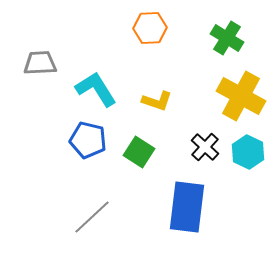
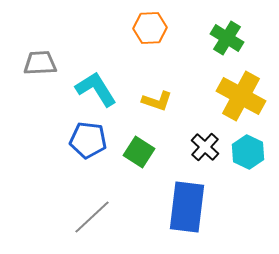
blue pentagon: rotated 6 degrees counterclockwise
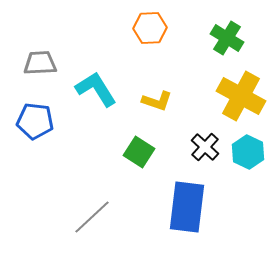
blue pentagon: moved 53 px left, 19 px up
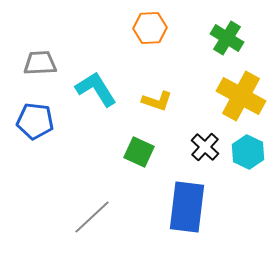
green square: rotated 8 degrees counterclockwise
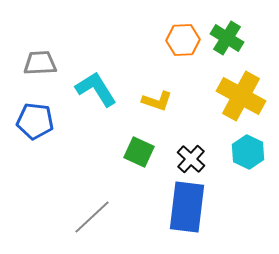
orange hexagon: moved 33 px right, 12 px down
black cross: moved 14 px left, 12 px down
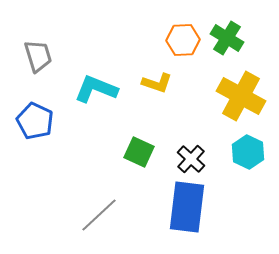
gray trapezoid: moved 2 px left, 7 px up; rotated 76 degrees clockwise
cyan L-shape: rotated 36 degrees counterclockwise
yellow L-shape: moved 18 px up
blue pentagon: rotated 18 degrees clockwise
gray line: moved 7 px right, 2 px up
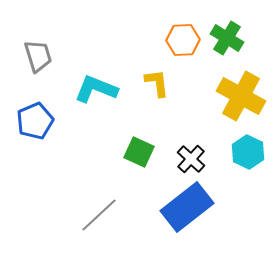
yellow L-shape: rotated 116 degrees counterclockwise
blue pentagon: rotated 24 degrees clockwise
blue rectangle: rotated 45 degrees clockwise
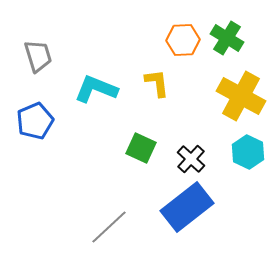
green square: moved 2 px right, 4 px up
gray line: moved 10 px right, 12 px down
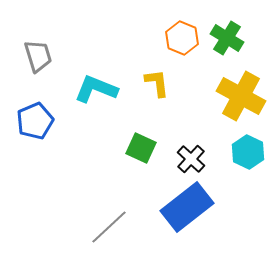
orange hexagon: moved 1 px left, 2 px up; rotated 24 degrees clockwise
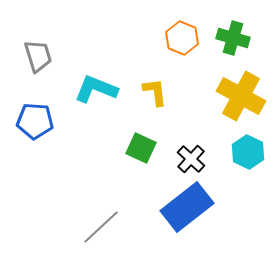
green cross: moved 6 px right; rotated 16 degrees counterclockwise
yellow L-shape: moved 2 px left, 9 px down
blue pentagon: rotated 27 degrees clockwise
gray line: moved 8 px left
